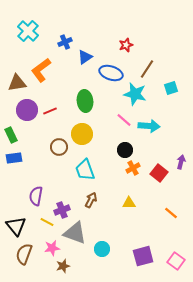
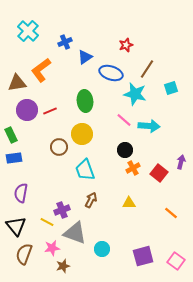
purple semicircle: moved 15 px left, 3 px up
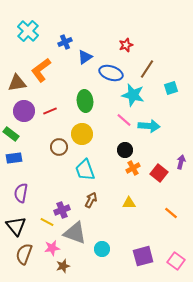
cyan star: moved 2 px left, 1 px down
purple circle: moved 3 px left, 1 px down
green rectangle: moved 1 px up; rotated 28 degrees counterclockwise
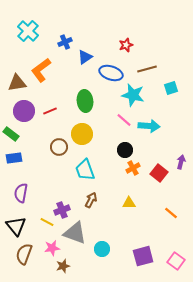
brown line: rotated 42 degrees clockwise
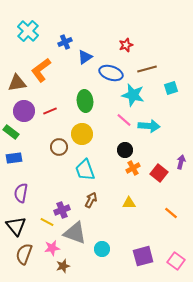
green rectangle: moved 2 px up
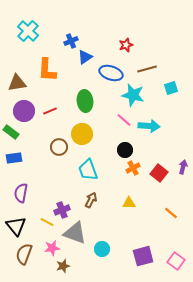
blue cross: moved 6 px right, 1 px up
orange L-shape: moved 6 px right; rotated 50 degrees counterclockwise
purple arrow: moved 2 px right, 5 px down
cyan trapezoid: moved 3 px right
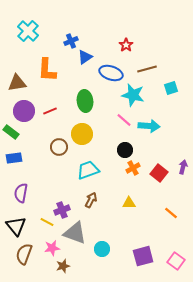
red star: rotated 16 degrees counterclockwise
cyan trapezoid: rotated 90 degrees clockwise
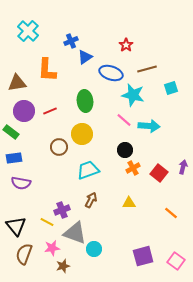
purple semicircle: moved 10 px up; rotated 90 degrees counterclockwise
cyan circle: moved 8 px left
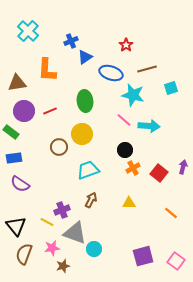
purple semicircle: moved 1 px left, 1 px down; rotated 24 degrees clockwise
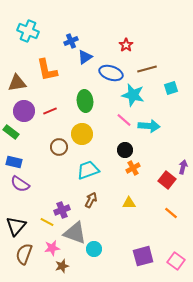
cyan cross: rotated 20 degrees counterclockwise
orange L-shape: rotated 15 degrees counterclockwise
blue rectangle: moved 4 px down; rotated 21 degrees clockwise
red square: moved 8 px right, 7 px down
black triangle: rotated 20 degrees clockwise
brown star: moved 1 px left
